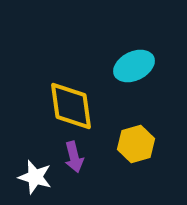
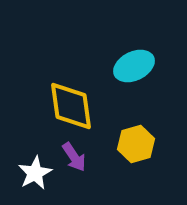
purple arrow: rotated 20 degrees counterclockwise
white star: moved 4 px up; rotated 28 degrees clockwise
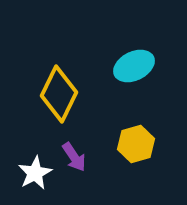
yellow diamond: moved 12 px left, 12 px up; rotated 34 degrees clockwise
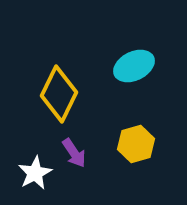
purple arrow: moved 4 px up
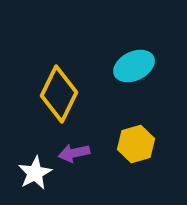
purple arrow: rotated 112 degrees clockwise
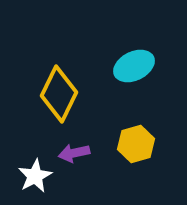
white star: moved 3 px down
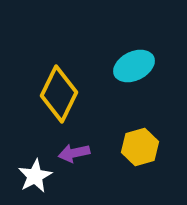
yellow hexagon: moved 4 px right, 3 px down
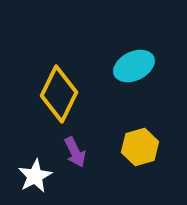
purple arrow: moved 1 px right, 1 px up; rotated 104 degrees counterclockwise
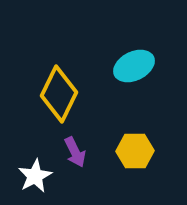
yellow hexagon: moved 5 px left, 4 px down; rotated 15 degrees clockwise
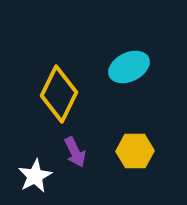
cyan ellipse: moved 5 px left, 1 px down
